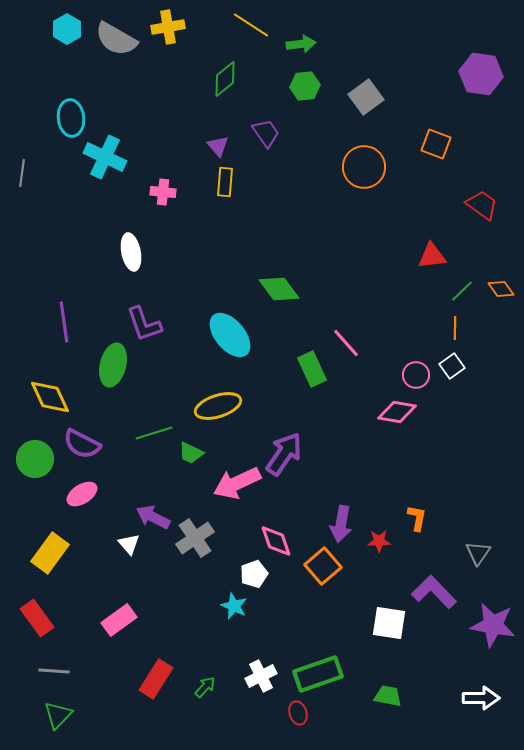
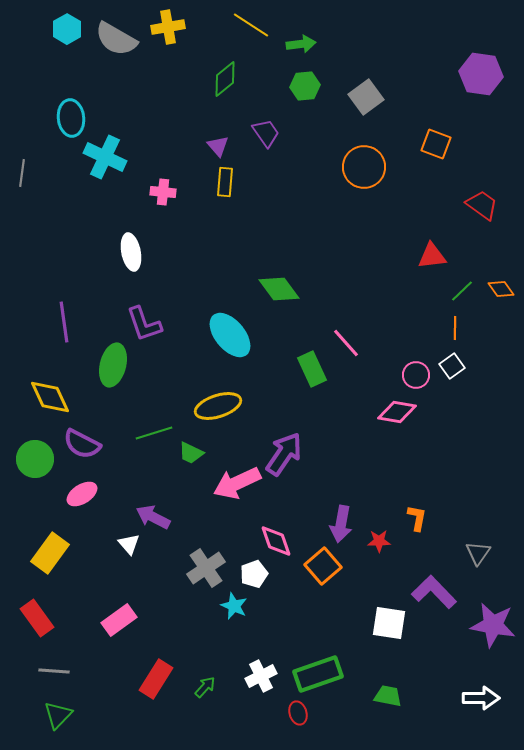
gray cross at (195, 538): moved 11 px right, 30 px down
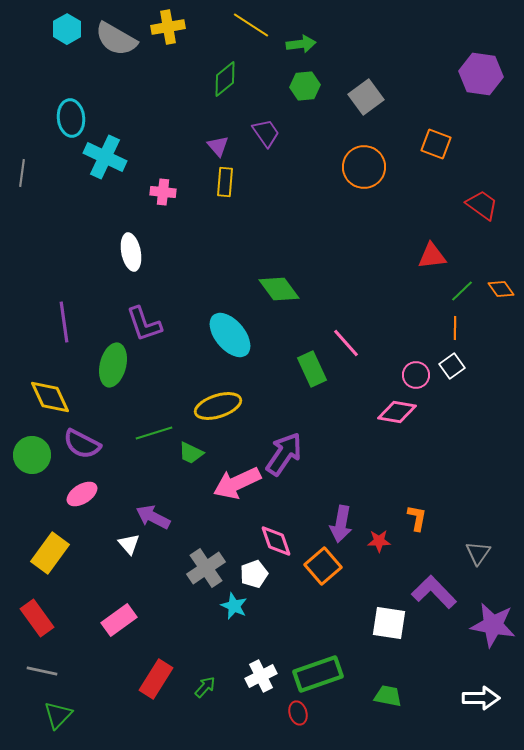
green circle at (35, 459): moved 3 px left, 4 px up
gray line at (54, 671): moved 12 px left; rotated 8 degrees clockwise
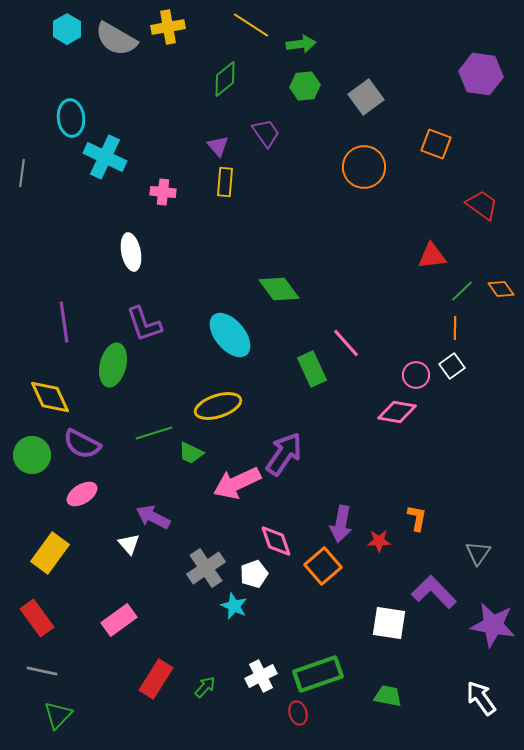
white arrow at (481, 698): rotated 126 degrees counterclockwise
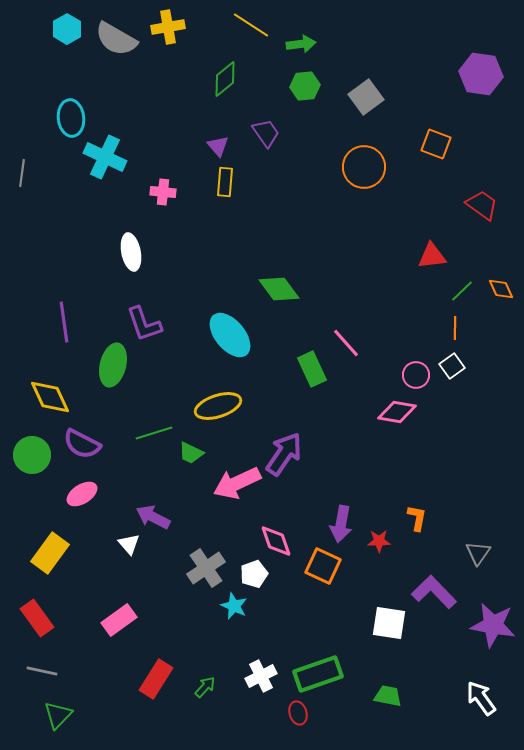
orange diamond at (501, 289): rotated 12 degrees clockwise
orange square at (323, 566): rotated 24 degrees counterclockwise
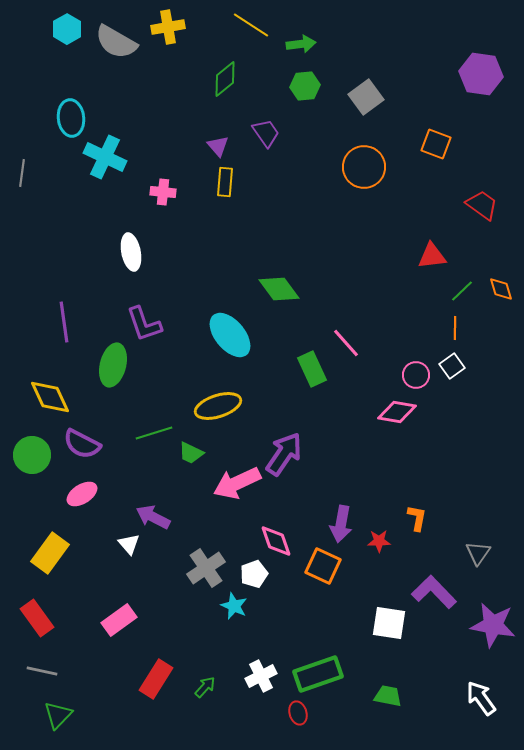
gray semicircle at (116, 39): moved 3 px down
orange diamond at (501, 289): rotated 8 degrees clockwise
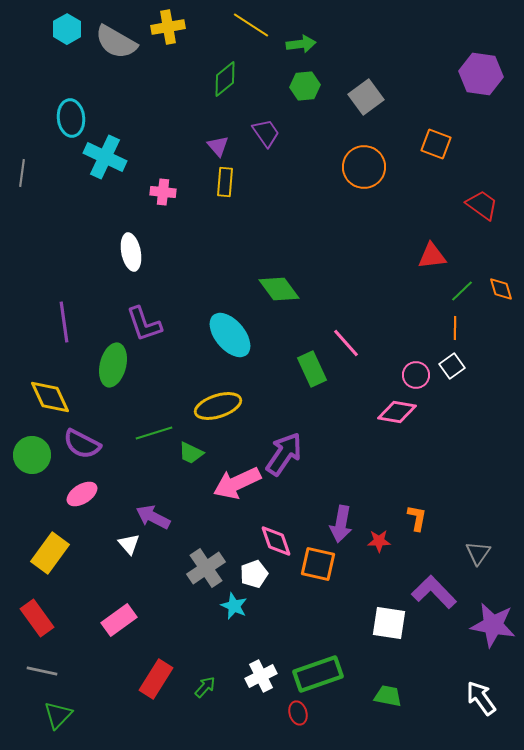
orange square at (323, 566): moved 5 px left, 2 px up; rotated 12 degrees counterclockwise
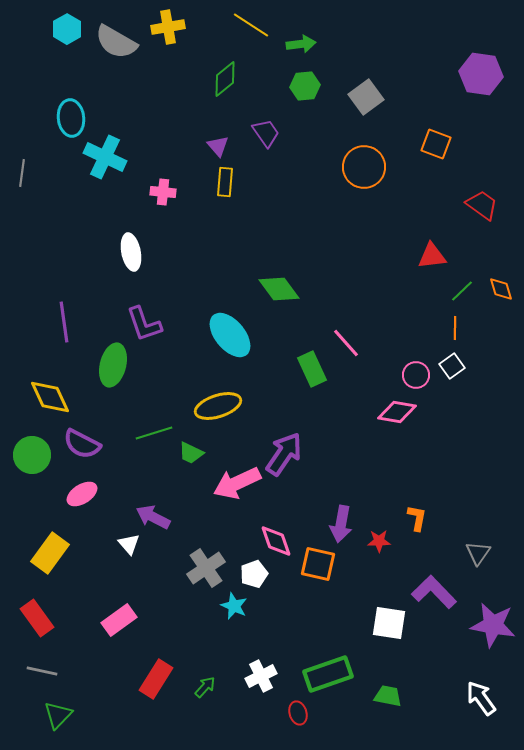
green rectangle at (318, 674): moved 10 px right
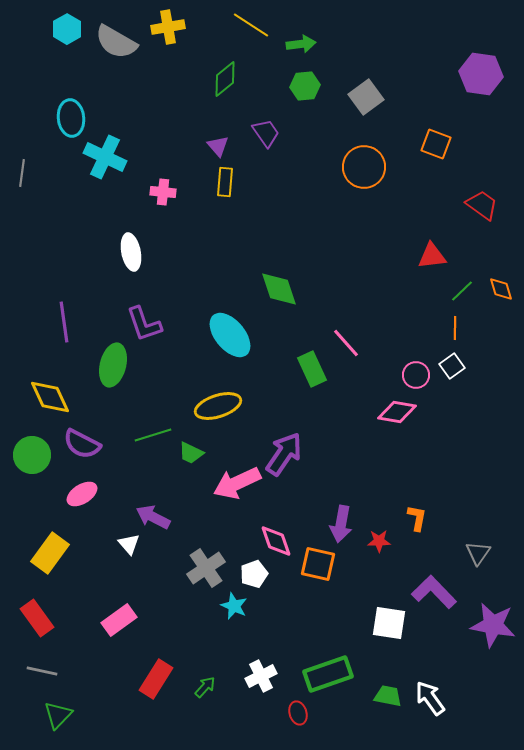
green diamond at (279, 289): rotated 18 degrees clockwise
green line at (154, 433): moved 1 px left, 2 px down
white arrow at (481, 698): moved 51 px left
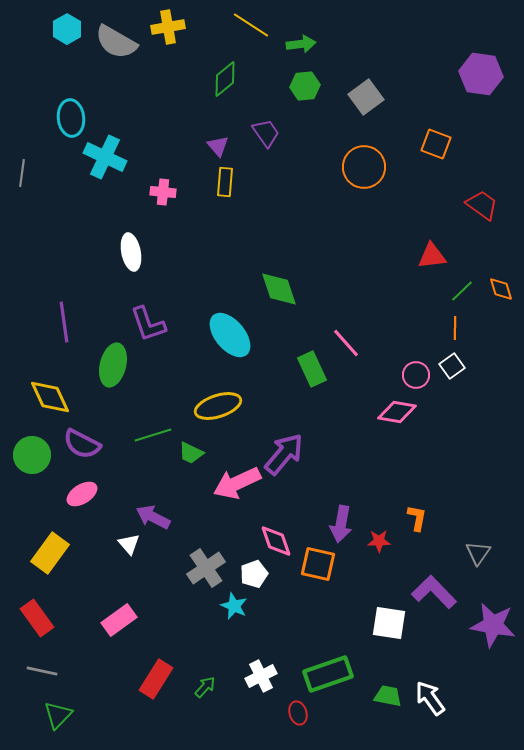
purple L-shape at (144, 324): moved 4 px right
purple arrow at (284, 454): rotated 6 degrees clockwise
